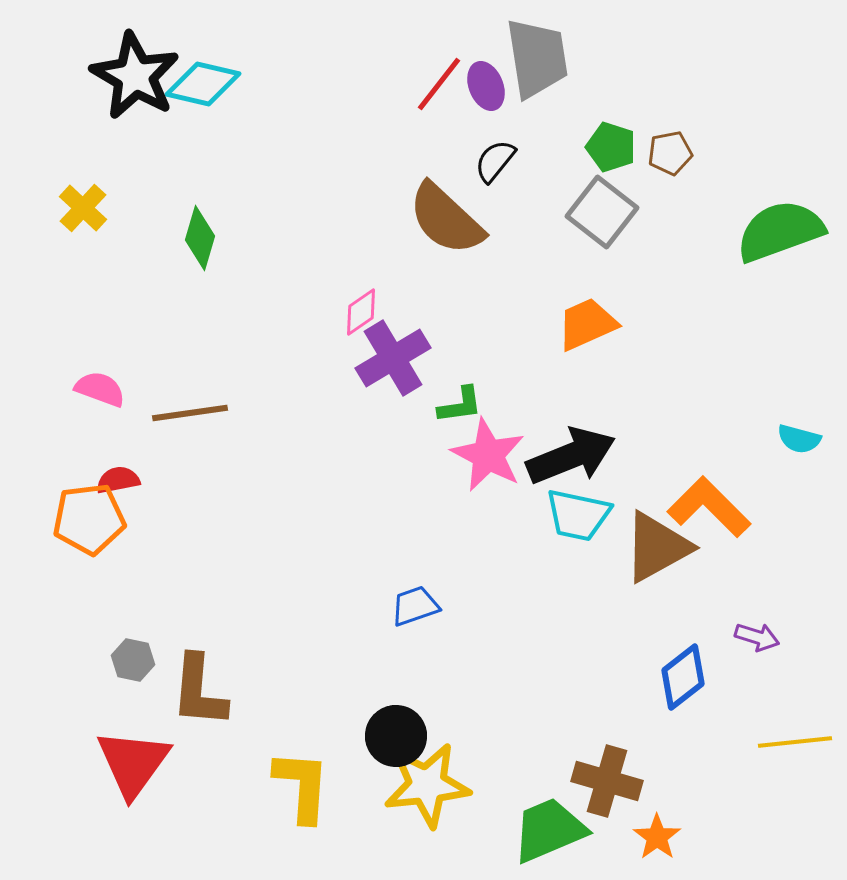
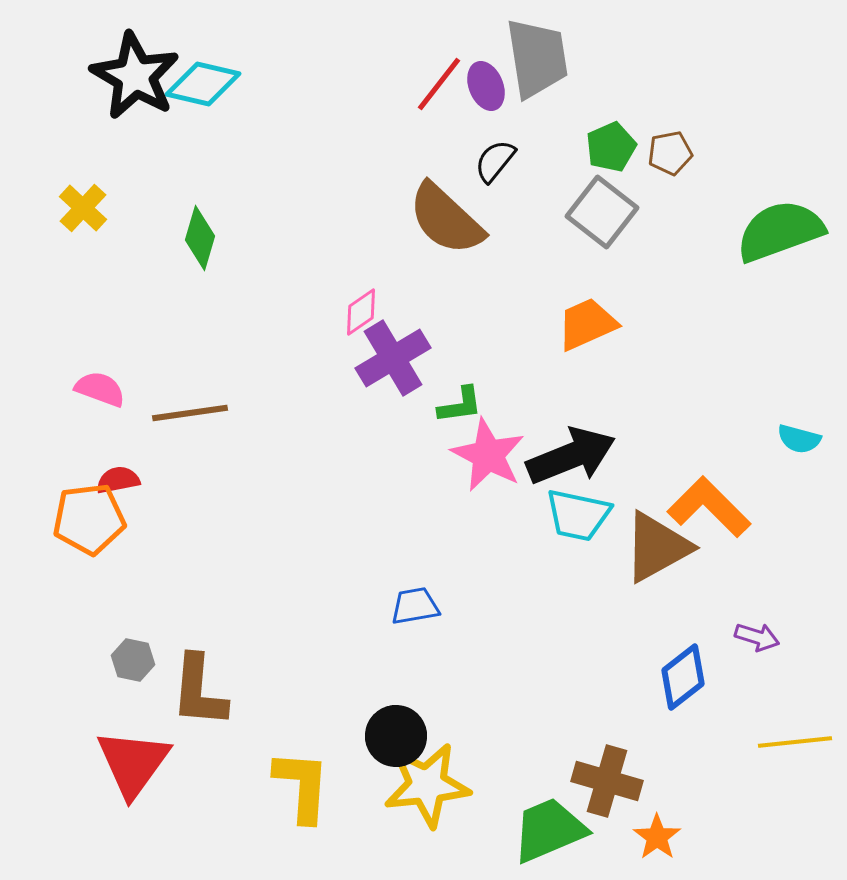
green pentagon: rotated 30 degrees clockwise
blue trapezoid: rotated 9 degrees clockwise
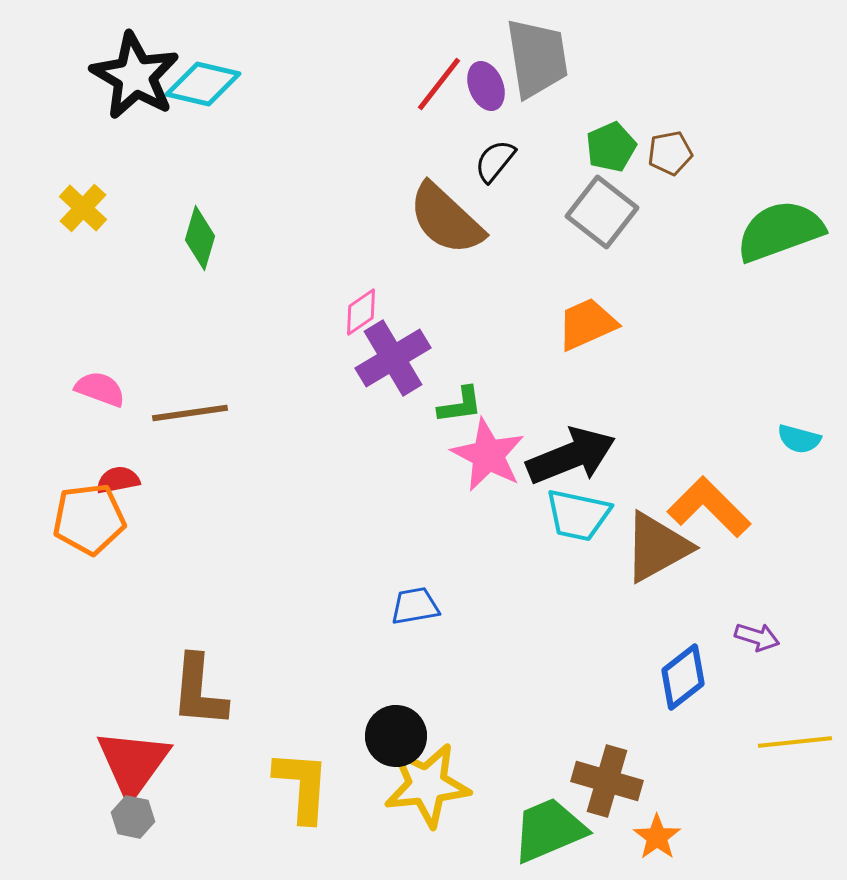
gray hexagon: moved 157 px down
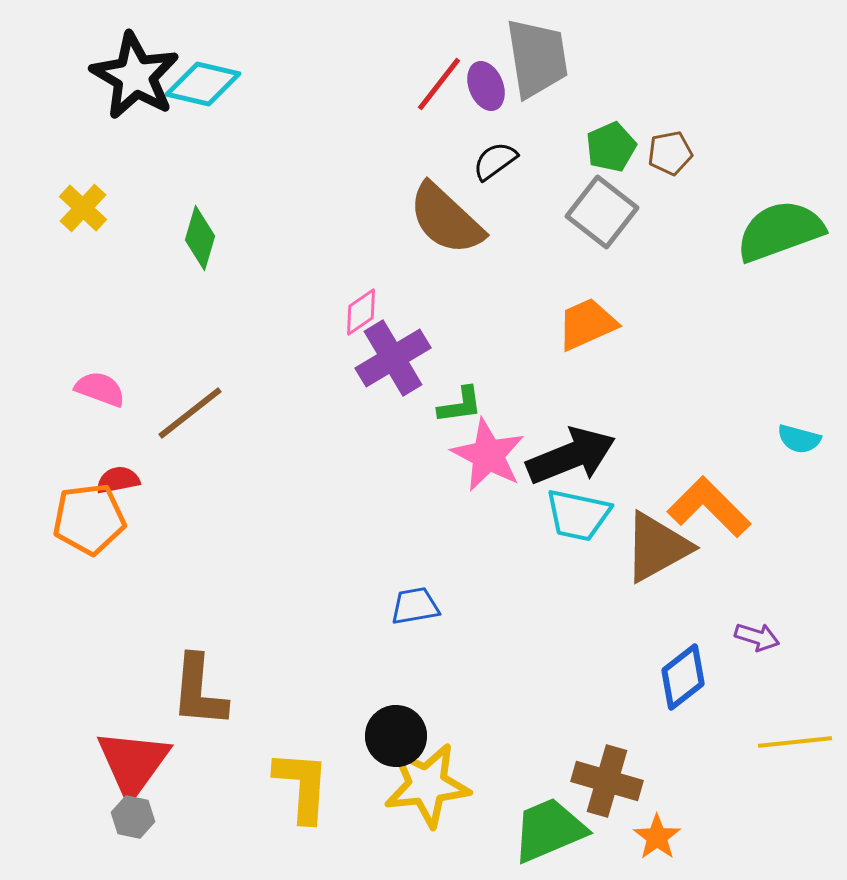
black semicircle: rotated 15 degrees clockwise
brown line: rotated 30 degrees counterclockwise
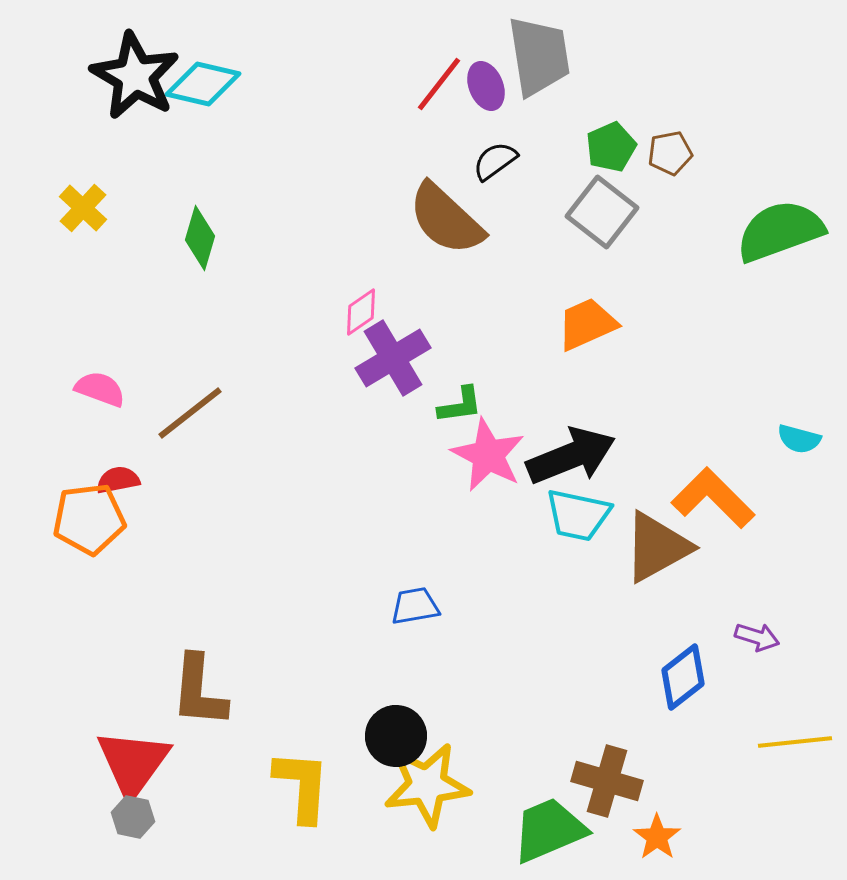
gray trapezoid: moved 2 px right, 2 px up
orange L-shape: moved 4 px right, 9 px up
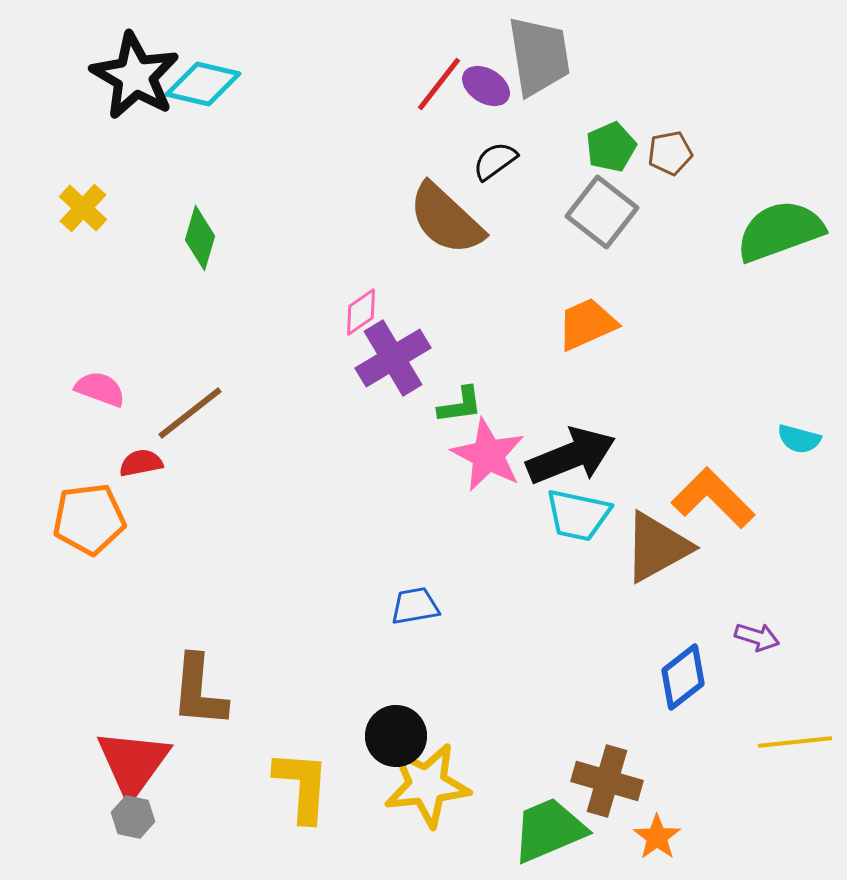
purple ellipse: rotated 36 degrees counterclockwise
red semicircle: moved 23 px right, 17 px up
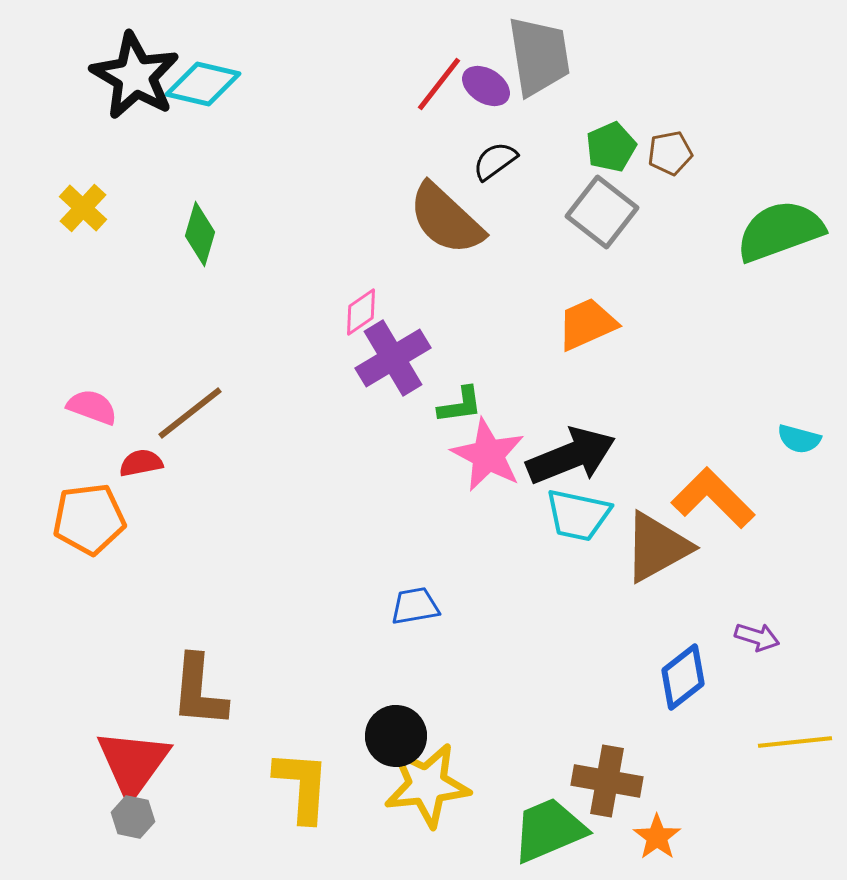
green diamond: moved 4 px up
pink semicircle: moved 8 px left, 18 px down
brown cross: rotated 6 degrees counterclockwise
